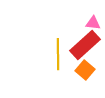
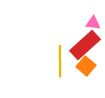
yellow line: moved 2 px right, 7 px down
orange square: moved 1 px right, 4 px up
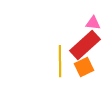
orange square: moved 2 px left, 1 px down; rotated 24 degrees clockwise
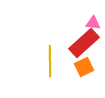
red rectangle: moved 1 px left, 2 px up
yellow line: moved 10 px left
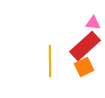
red rectangle: moved 1 px right, 3 px down
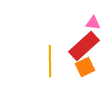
red rectangle: moved 1 px left
orange square: moved 1 px right
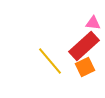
yellow line: rotated 40 degrees counterclockwise
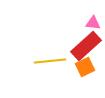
red rectangle: moved 2 px right
yellow line: rotated 56 degrees counterclockwise
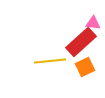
red rectangle: moved 5 px left, 4 px up
